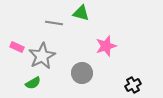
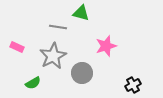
gray line: moved 4 px right, 4 px down
gray star: moved 11 px right
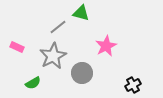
gray line: rotated 48 degrees counterclockwise
pink star: rotated 10 degrees counterclockwise
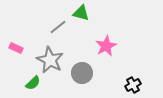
pink rectangle: moved 1 px left, 1 px down
gray star: moved 3 px left, 4 px down; rotated 16 degrees counterclockwise
green semicircle: rotated 14 degrees counterclockwise
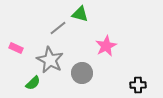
green triangle: moved 1 px left, 1 px down
gray line: moved 1 px down
black cross: moved 5 px right; rotated 28 degrees clockwise
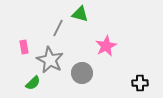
gray line: rotated 24 degrees counterclockwise
pink rectangle: moved 8 px right, 1 px up; rotated 56 degrees clockwise
black cross: moved 2 px right, 2 px up
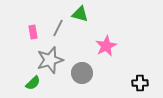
pink rectangle: moved 9 px right, 15 px up
gray star: rotated 28 degrees clockwise
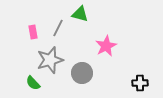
green semicircle: rotated 91 degrees clockwise
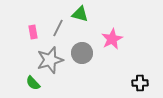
pink star: moved 6 px right, 7 px up
gray circle: moved 20 px up
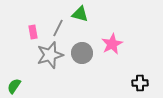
pink star: moved 5 px down
gray star: moved 5 px up
green semicircle: moved 19 px left, 3 px down; rotated 77 degrees clockwise
